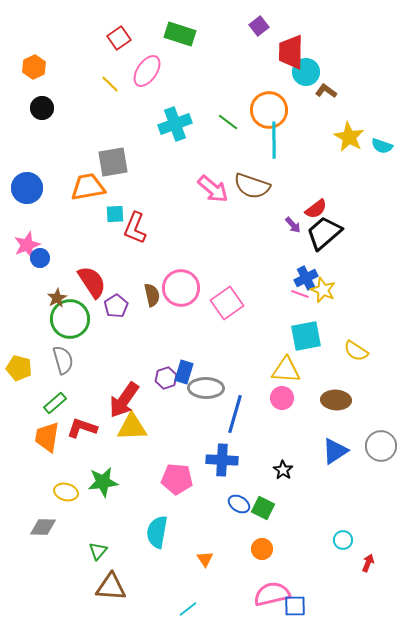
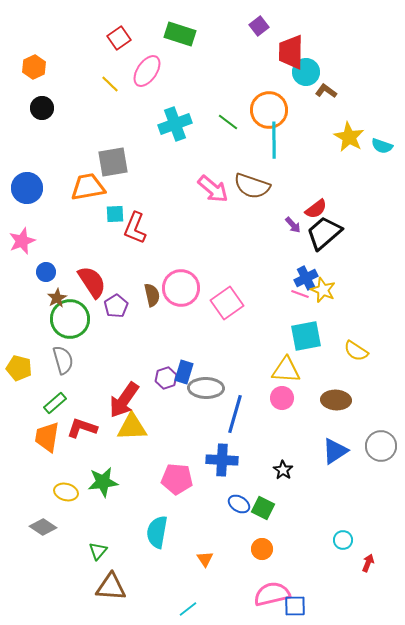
pink star at (27, 245): moved 5 px left, 4 px up
blue circle at (40, 258): moved 6 px right, 14 px down
gray diamond at (43, 527): rotated 32 degrees clockwise
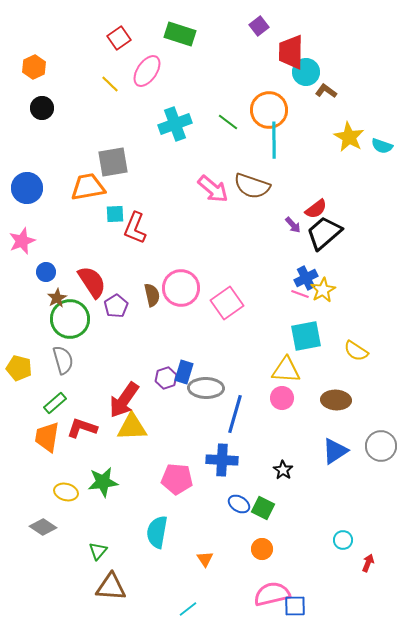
yellow star at (323, 290): rotated 20 degrees clockwise
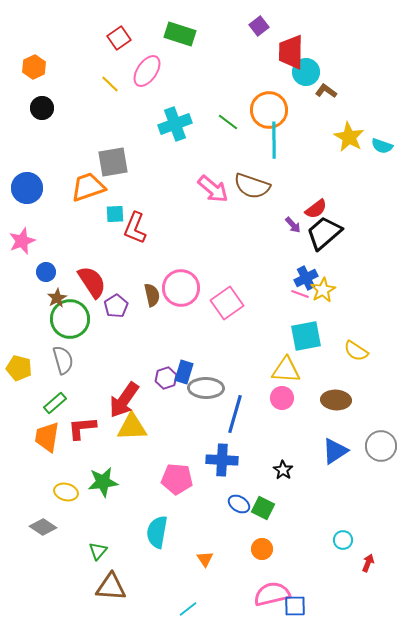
orange trapezoid at (88, 187): rotated 9 degrees counterclockwise
red L-shape at (82, 428): rotated 24 degrees counterclockwise
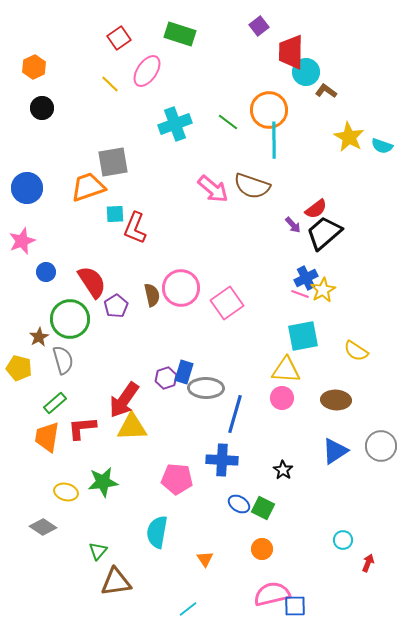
brown star at (57, 298): moved 18 px left, 39 px down
cyan square at (306, 336): moved 3 px left
brown triangle at (111, 587): moved 5 px right, 5 px up; rotated 12 degrees counterclockwise
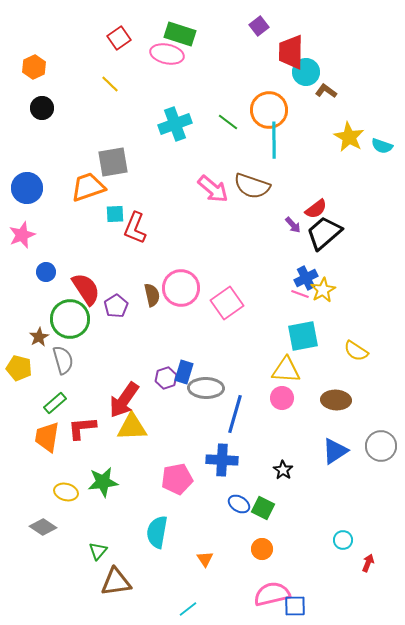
pink ellipse at (147, 71): moved 20 px right, 17 px up; rotated 68 degrees clockwise
pink star at (22, 241): moved 6 px up
red semicircle at (92, 282): moved 6 px left, 7 px down
pink pentagon at (177, 479): rotated 16 degrees counterclockwise
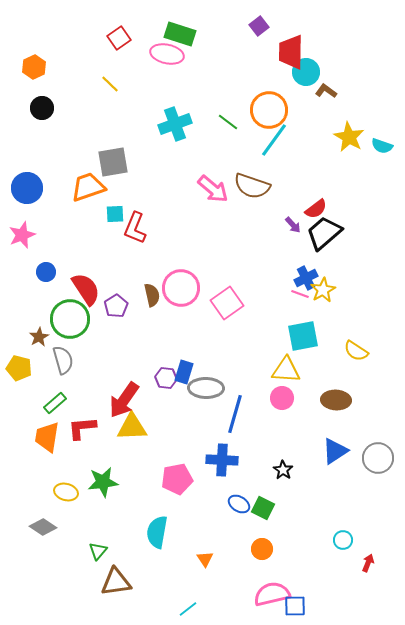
cyan line at (274, 140): rotated 36 degrees clockwise
purple hexagon at (166, 378): rotated 25 degrees clockwise
gray circle at (381, 446): moved 3 px left, 12 px down
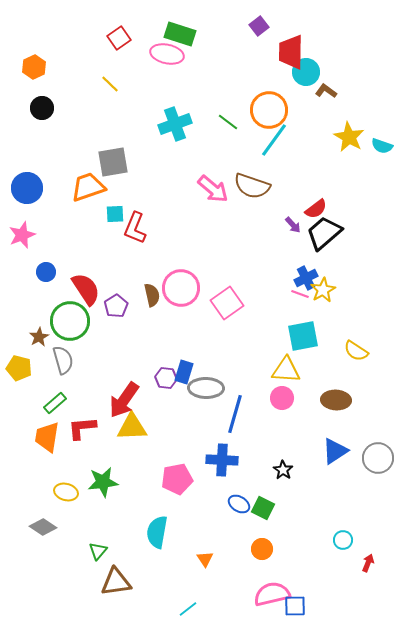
green circle at (70, 319): moved 2 px down
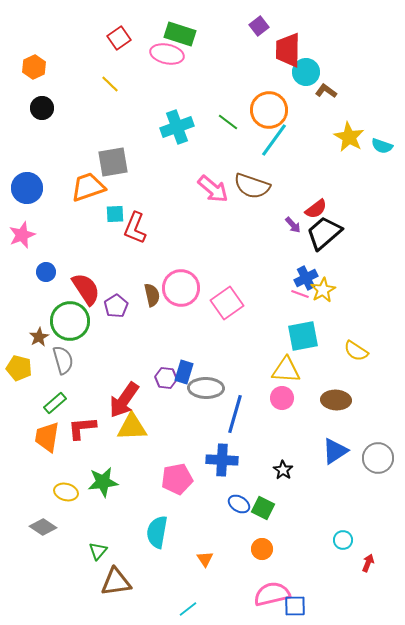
red trapezoid at (291, 52): moved 3 px left, 2 px up
cyan cross at (175, 124): moved 2 px right, 3 px down
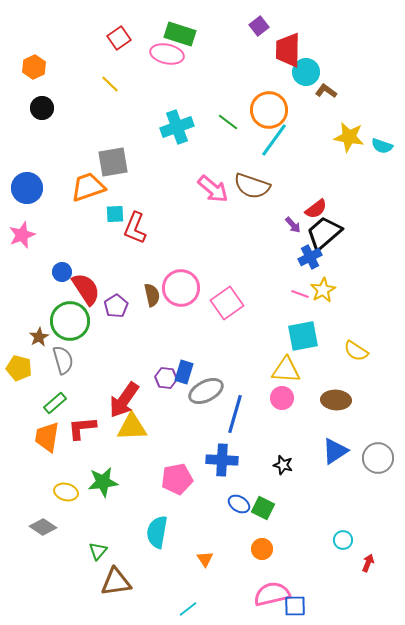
yellow star at (349, 137): rotated 20 degrees counterclockwise
blue circle at (46, 272): moved 16 px right
blue cross at (306, 278): moved 4 px right, 21 px up
gray ellipse at (206, 388): moved 3 px down; rotated 28 degrees counterclockwise
black star at (283, 470): moved 5 px up; rotated 18 degrees counterclockwise
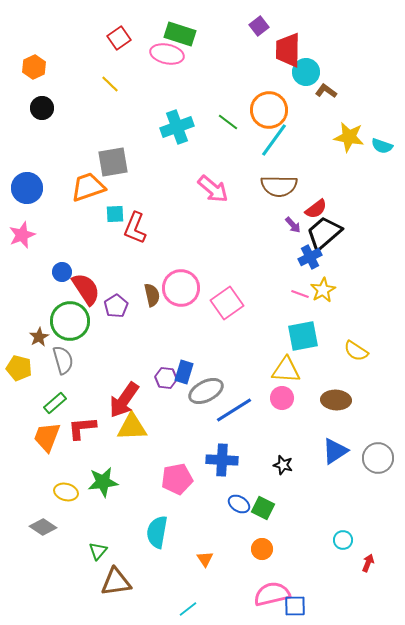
brown semicircle at (252, 186): moved 27 px right; rotated 18 degrees counterclockwise
blue line at (235, 414): moved 1 px left, 4 px up; rotated 42 degrees clockwise
orange trapezoid at (47, 437): rotated 12 degrees clockwise
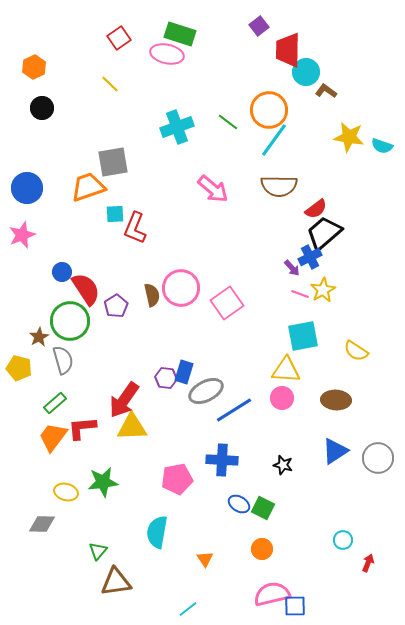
purple arrow at (293, 225): moved 1 px left, 43 px down
orange trapezoid at (47, 437): moved 6 px right; rotated 16 degrees clockwise
gray diamond at (43, 527): moved 1 px left, 3 px up; rotated 32 degrees counterclockwise
